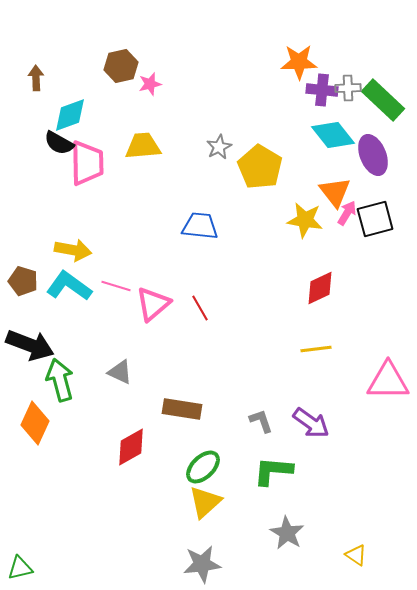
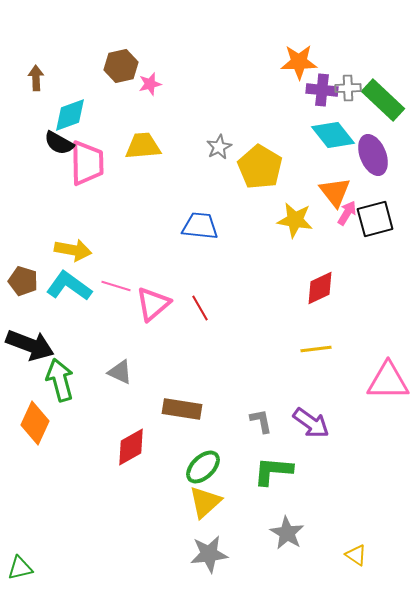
yellow star at (305, 220): moved 10 px left
gray L-shape at (261, 421): rotated 8 degrees clockwise
gray star at (202, 564): moved 7 px right, 10 px up
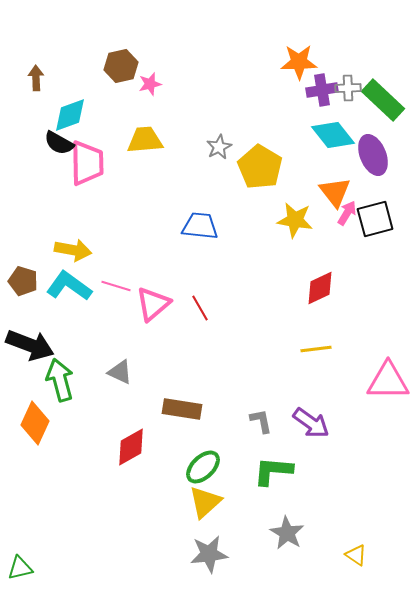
purple cross at (322, 90): rotated 16 degrees counterclockwise
yellow trapezoid at (143, 146): moved 2 px right, 6 px up
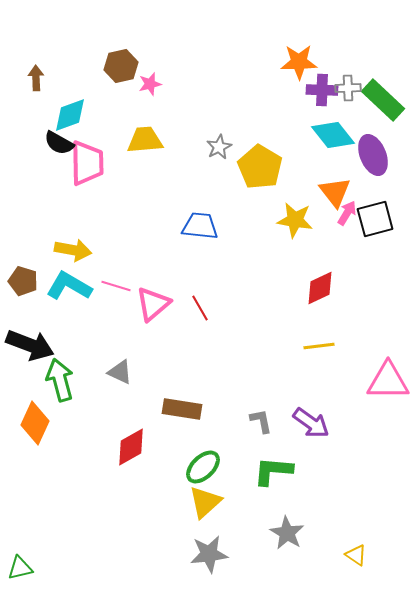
purple cross at (322, 90): rotated 12 degrees clockwise
cyan L-shape at (69, 286): rotated 6 degrees counterclockwise
yellow line at (316, 349): moved 3 px right, 3 px up
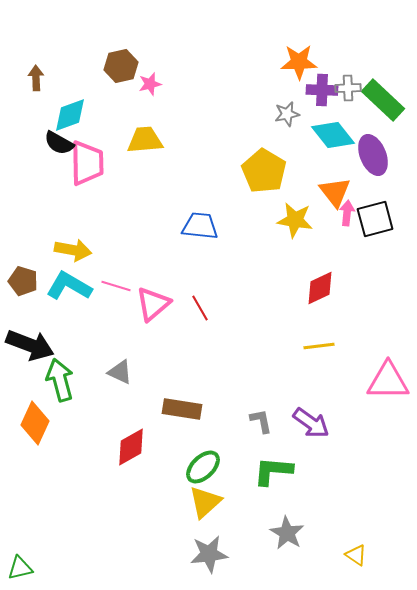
gray star at (219, 147): moved 68 px right, 33 px up; rotated 15 degrees clockwise
yellow pentagon at (260, 167): moved 4 px right, 4 px down
pink arrow at (347, 213): rotated 25 degrees counterclockwise
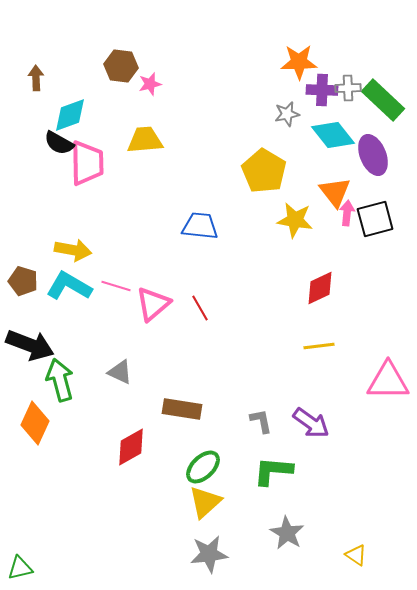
brown hexagon at (121, 66): rotated 20 degrees clockwise
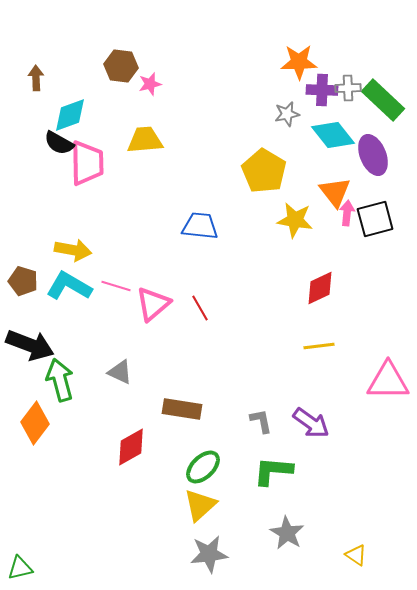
orange diamond at (35, 423): rotated 12 degrees clockwise
yellow triangle at (205, 502): moved 5 px left, 3 px down
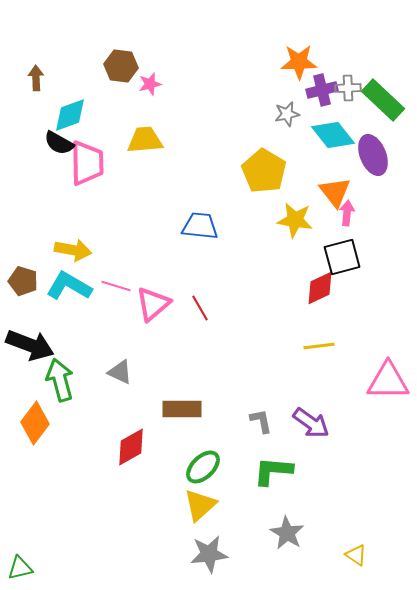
purple cross at (322, 90): rotated 16 degrees counterclockwise
black square at (375, 219): moved 33 px left, 38 px down
brown rectangle at (182, 409): rotated 9 degrees counterclockwise
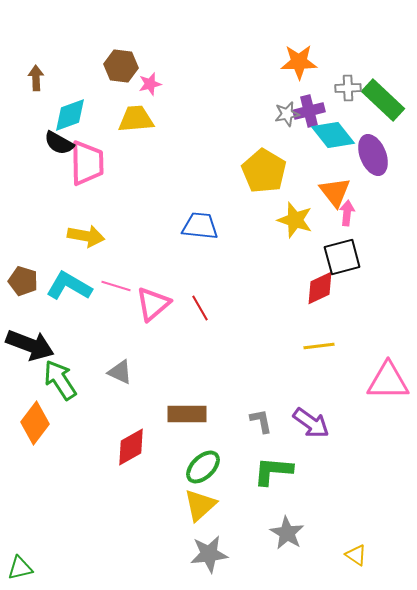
purple cross at (322, 90): moved 13 px left, 21 px down
yellow trapezoid at (145, 140): moved 9 px left, 21 px up
yellow star at (295, 220): rotated 9 degrees clockwise
yellow arrow at (73, 250): moved 13 px right, 14 px up
green arrow at (60, 380): rotated 18 degrees counterclockwise
brown rectangle at (182, 409): moved 5 px right, 5 px down
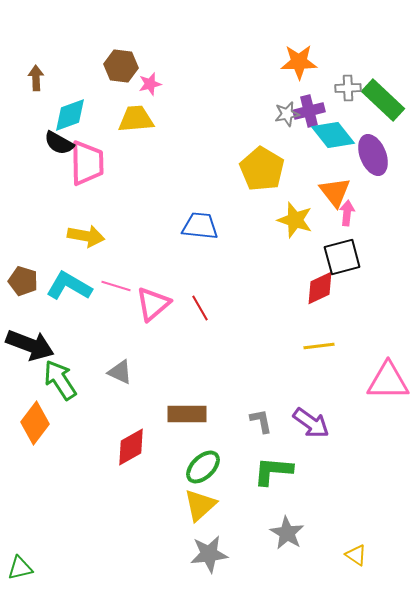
yellow pentagon at (264, 171): moved 2 px left, 2 px up
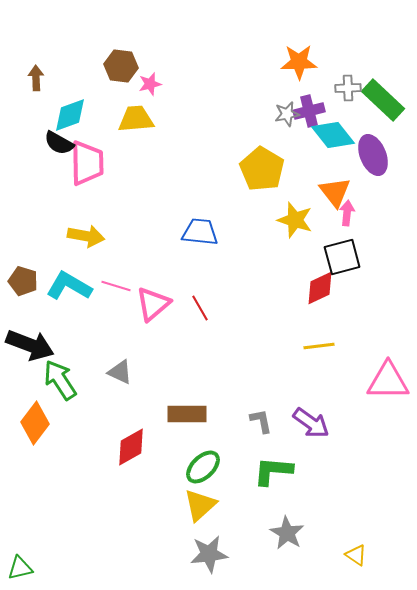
blue trapezoid at (200, 226): moved 6 px down
